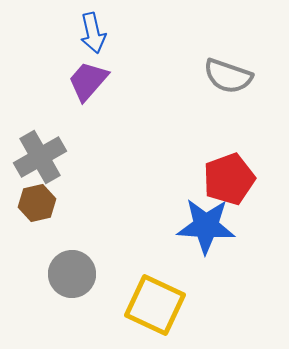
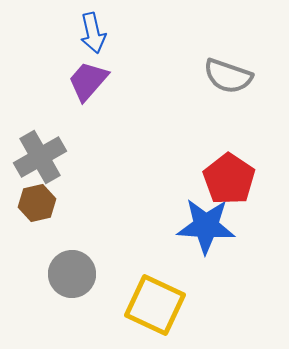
red pentagon: rotated 18 degrees counterclockwise
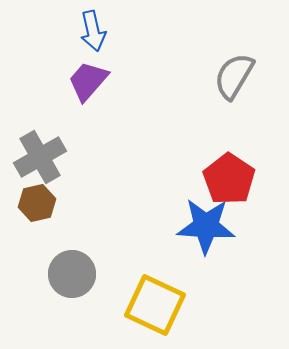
blue arrow: moved 2 px up
gray semicircle: moved 6 px right; rotated 102 degrees clockwise
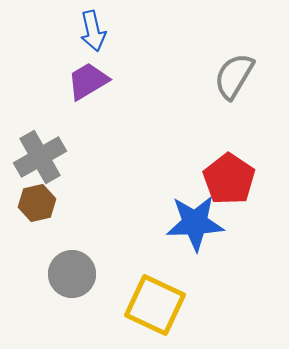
purple trapezoid: rotated 18 degrees clockwise
blue star: moved 11 px left, 3 px up; rotated 6 degrees counterclockwise
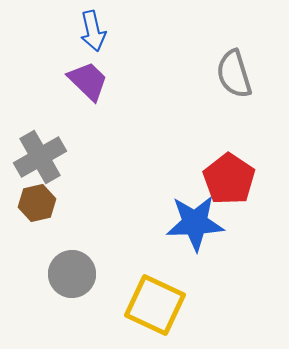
gray semicircle: moved 2 px up; rotated 48 degrees counterclockwise
purple trapezoid: rotated 75 degrees clockwise
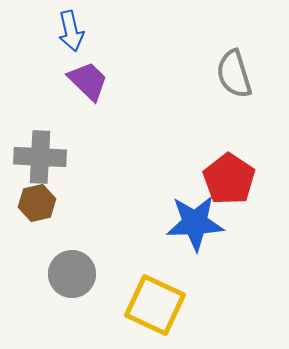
blue arrow: moved 22 px left
gray cross: rotated 33 degrees clockwise
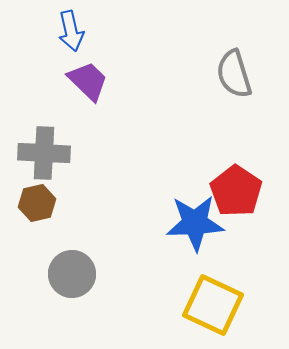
gray cross: moved 4 px right, 4 px up
red pentagon: moved 7 px right, 12 px down
yellow square: moved 58 px right
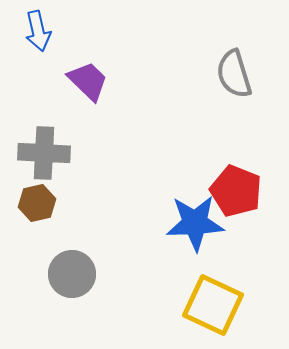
blue arrow: moved 33 px left
red pentagon: rotated 12 degrees counterclockwise
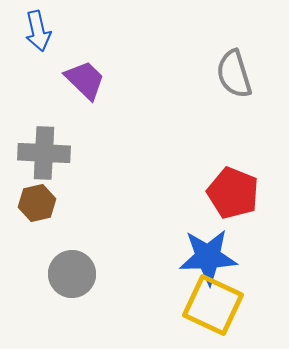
purple trapezoid: moved 3 px left, 1 px up
red pentagon: moved 3 px left, 2 px down
blue star: moved 13 px right, 34 px down
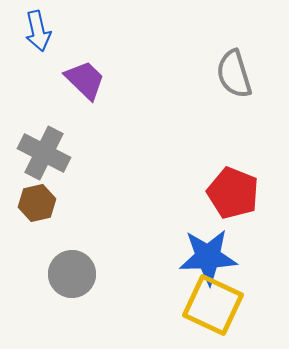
gray cross: rotated 24 degrees clockwise
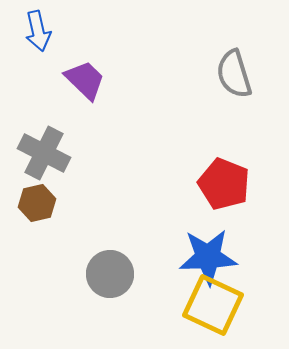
red pentagon: moved 9 px left, 9 px up
gray circle: moved 38 px right
